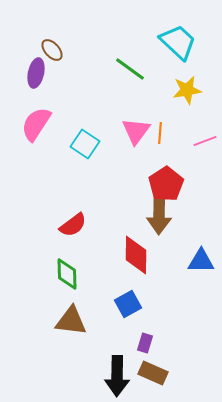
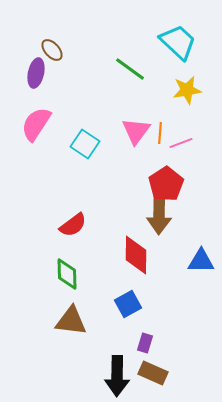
pink line: moved 24 px left, 2 px down
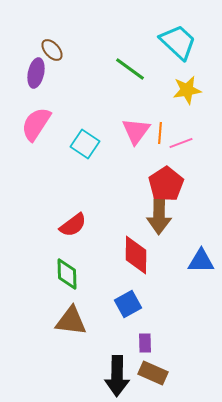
purple rectangle: rotated 18 degrees counterclockwise
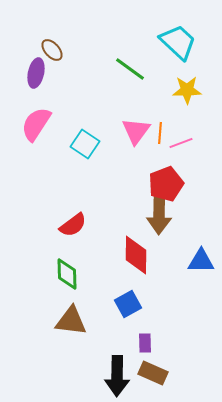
yellow star: rotated 8 degrees clockwise
red pentagon: rotated 12 degrees clockwise
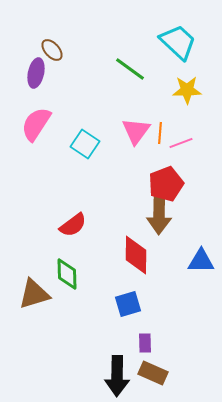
blue square: rotated 12 degrees clockwise
brown triangle: moved 37 px left, 27 px up; rotated 24 degrees counterclockwise
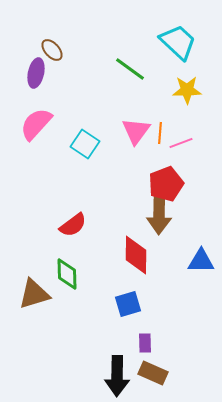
pink semicircle: rotated 9 degrees clockwise
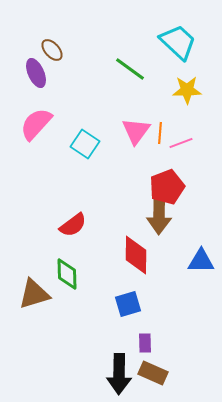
purple ellipse: rotated 36 degrees counterclockwise
red pentagon: moved 1 px right, 3 px down
black arrow: moved 2 px right, 2 px up
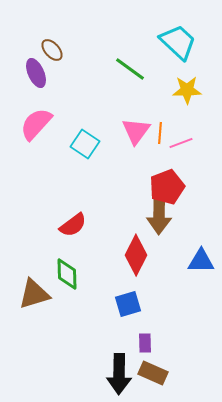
red diamond: rotated 27 degrees clockwise
